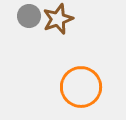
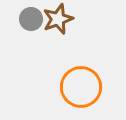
gray circle: moved 2 px right, 3 px down
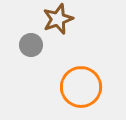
gray circle: moved 26 px down
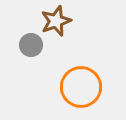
brown star: moved 2 px left, 2 px down
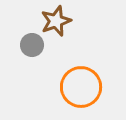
gray circle: moved 1 px right
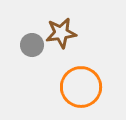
brown star: moved 5 px right, 12 px down; rotated 12 degrees clockwise
